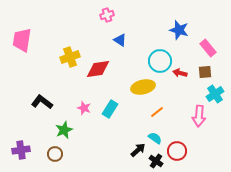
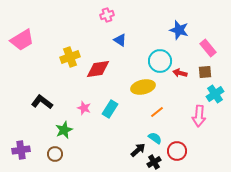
pink trapezoid: rotated 130 degrees counterclockwise
black cross: moved 2 px left, 1 px down; rotated 24 degrees clockwise
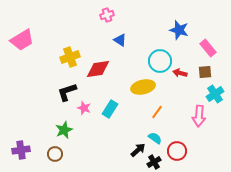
black L-shape: moved 25 px right, 10 px up; rotated 55 degrees counterclockwise
orange line: rotated 16 degrees counterclockwise
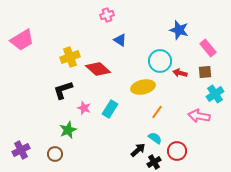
red diamond: rotated 50 degrees clockwise
black L-shape: moved 4 px left, 2 px up
pink arrow: rotated 95 degrees clockwise
green star: moved 4 px right
purple cross: rotated 18 degrees counterclockwise
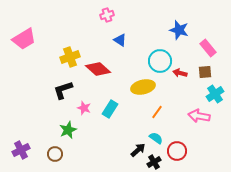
pink trapezoid: moved 2 px right, 1 px up
cyan semicircle: moved 1 px right
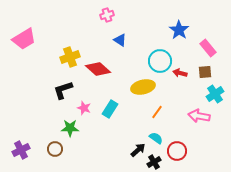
blue star: rotated 18 degrees clockwise
green star: moved 2 px right, 2 px up; rotated 24 degrees clockwise
brown circle: moved 5 px up
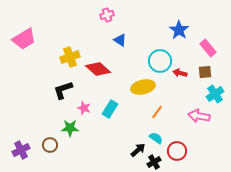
brown circle: moved 5 px left, 4 px up
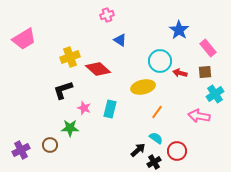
cyan rectangle: rotated 18 degrees counterclockwise
